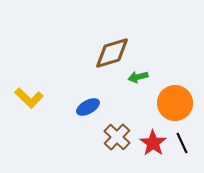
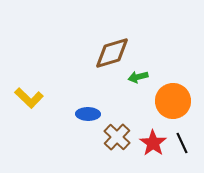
orange circle: moved 2 px left, 2 px up
blue ellipse: moved 7 px down; rotated 30 degrees clockwise
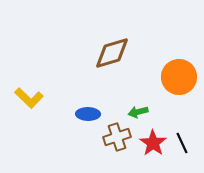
green arrow: moved 35 px down
orange circle: moved 6 px right, 24 px up
brown cross: rotated 28 degrees clockwise
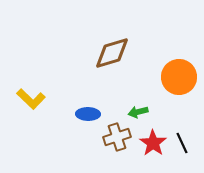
yellow L-shape: moved 2 px right, 1 px down
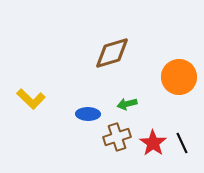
green arrow: moved 11 px left, 8 px up
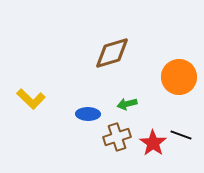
black line: moved 1 px left, 8 px up; rotated 45 degrees counterclockwise
